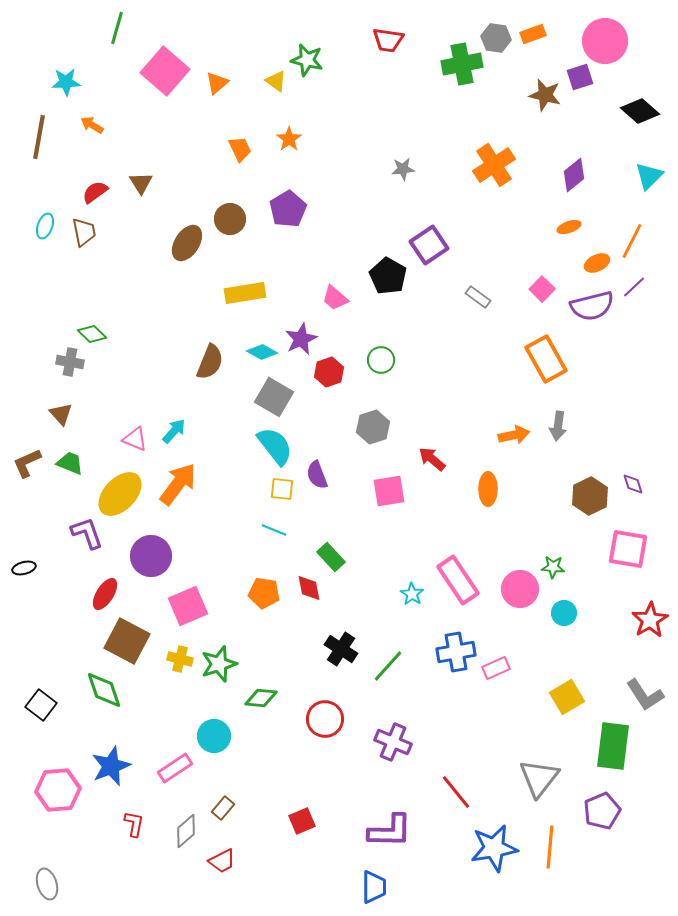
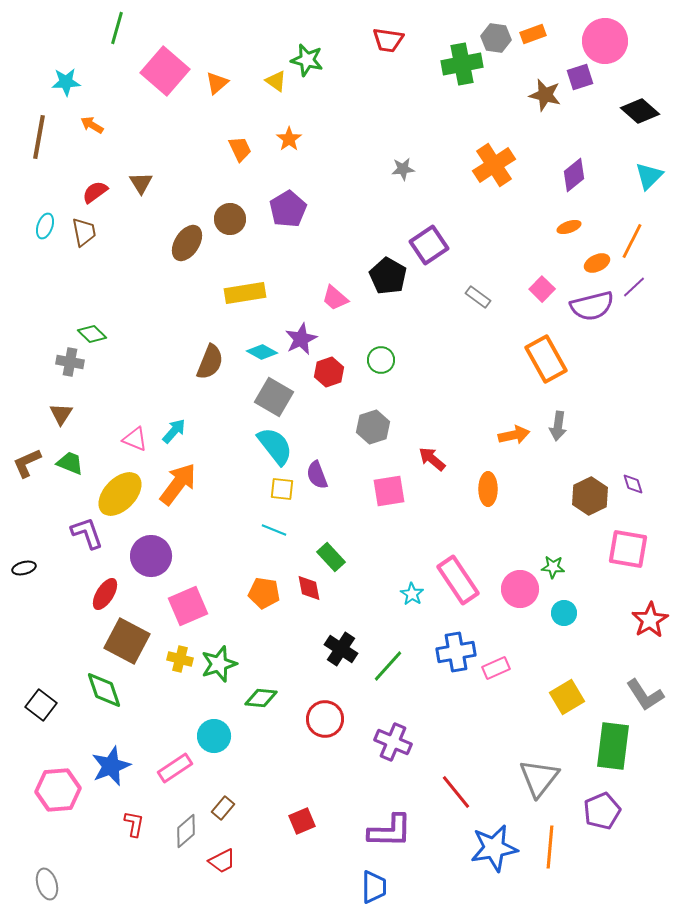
brown triangle at (61, 414): rotated 15 degrees clockwise
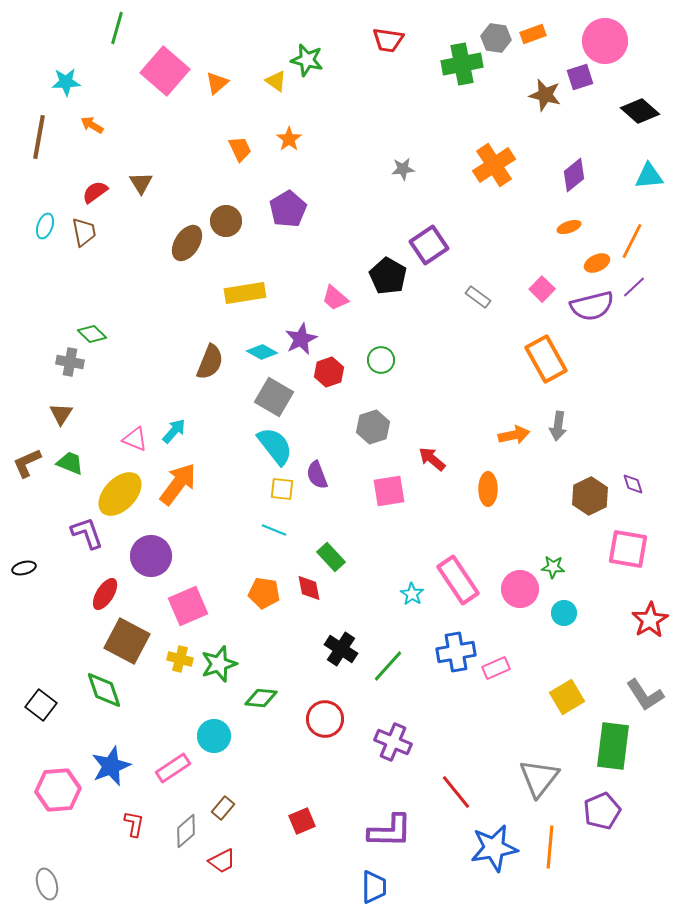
cyan triangle at (649, 176): rotated 40 degrees clockwise
brown circle at (230, 219): moved 4 px left, 2 px down
pink rectangle at (175, 768): moved 2 px left
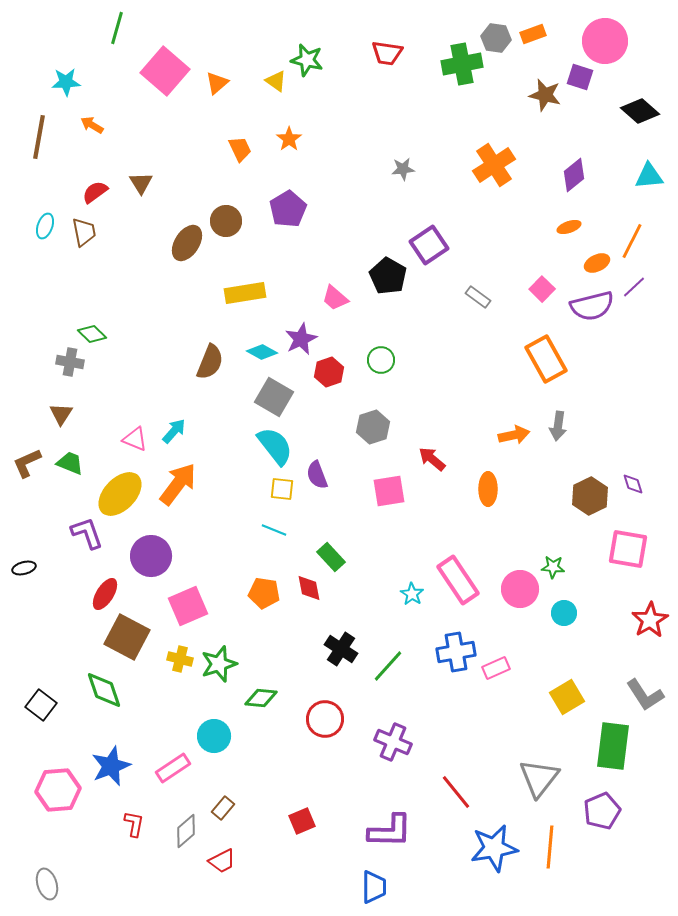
red trapezoid at (388, 40): moved 1 px left, 13 px down
purple square at (580, 77): rotated 36 degrees clockwise
brown square at (127, 641): moved 4 px up
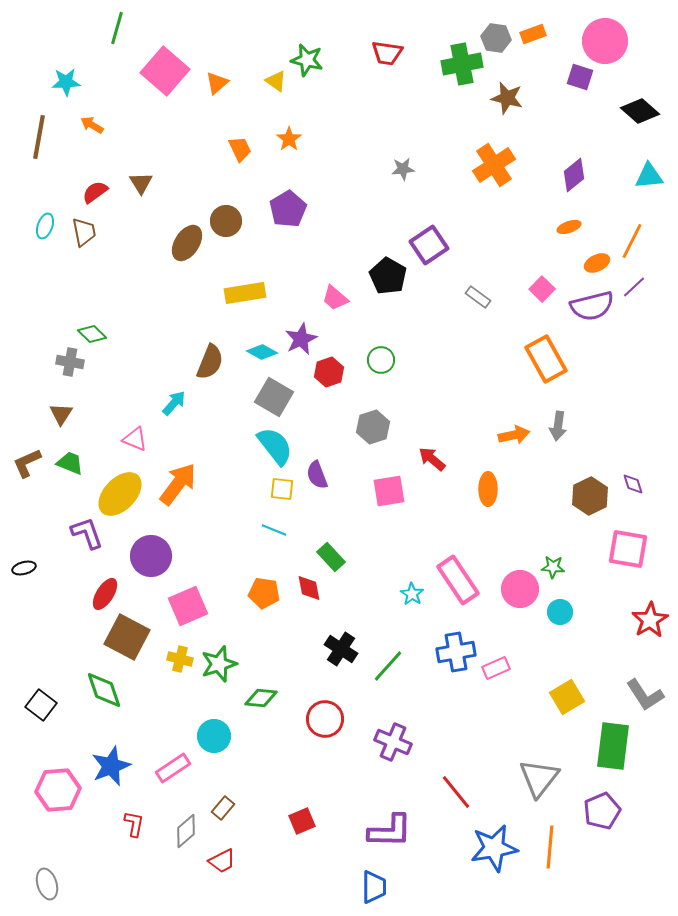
brown star at (545, 95): moved 38 px left, 3 px down
cyan arrow at (174, 431): moved 28 px up
cyan circle at (564, 613): moved 4 px left, 1 px up
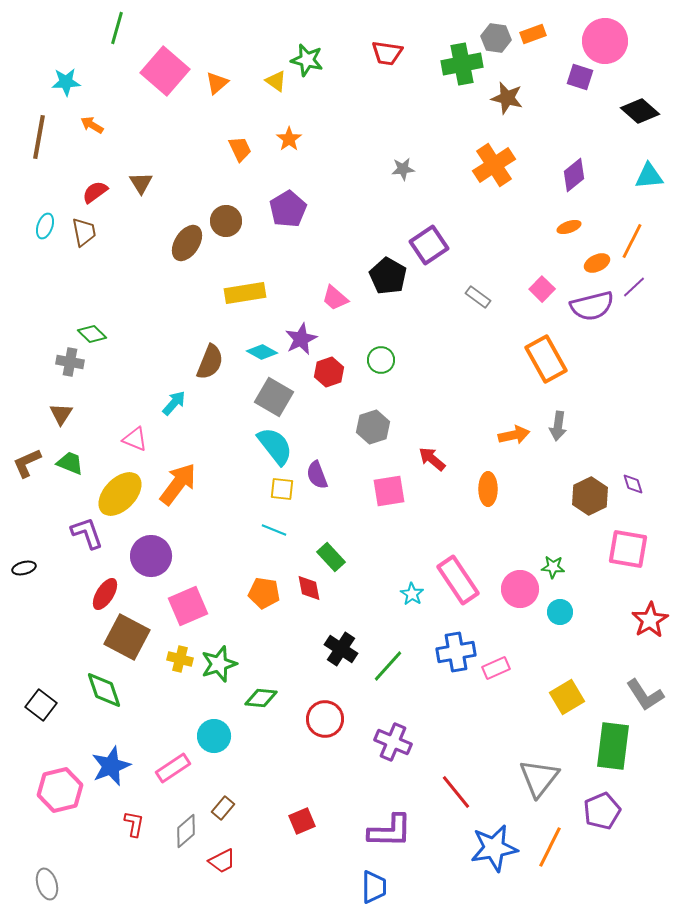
pink hexagon at (58, 790): moved 2 px right; rotated 9 degrees counterclockwise
orange line at (550, 847): rotated 21 degrees clockwise
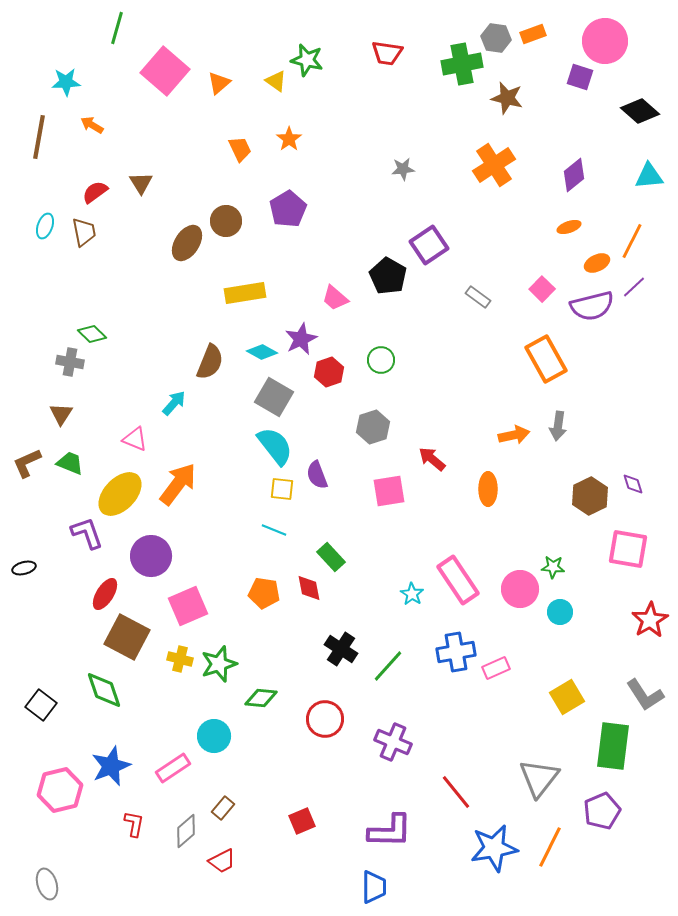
orange triangle at (217, 83): moved 2 px right
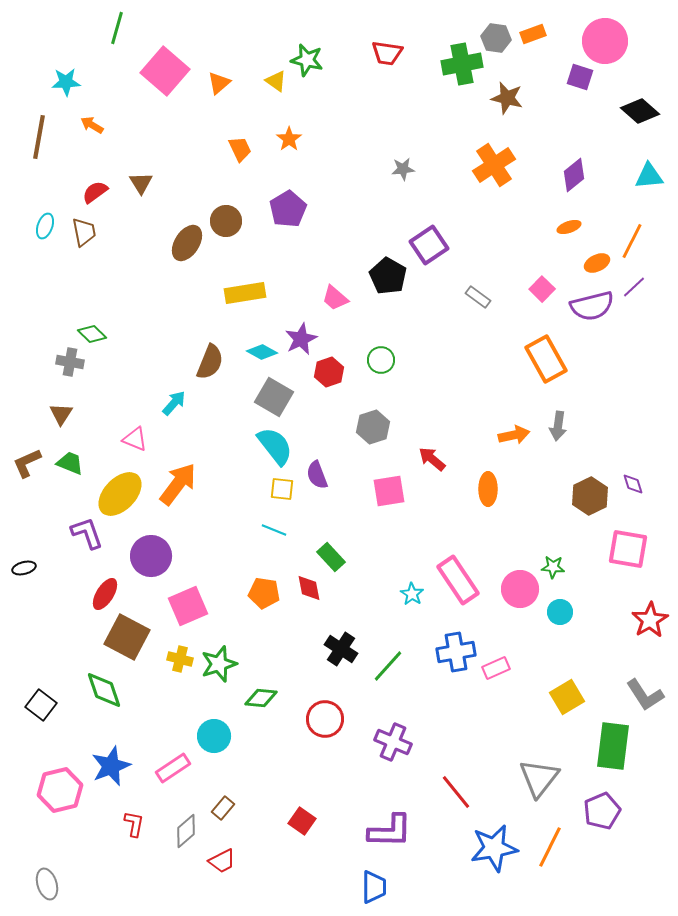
red square at (302, 821): rotated 32 degrees counterclockwise
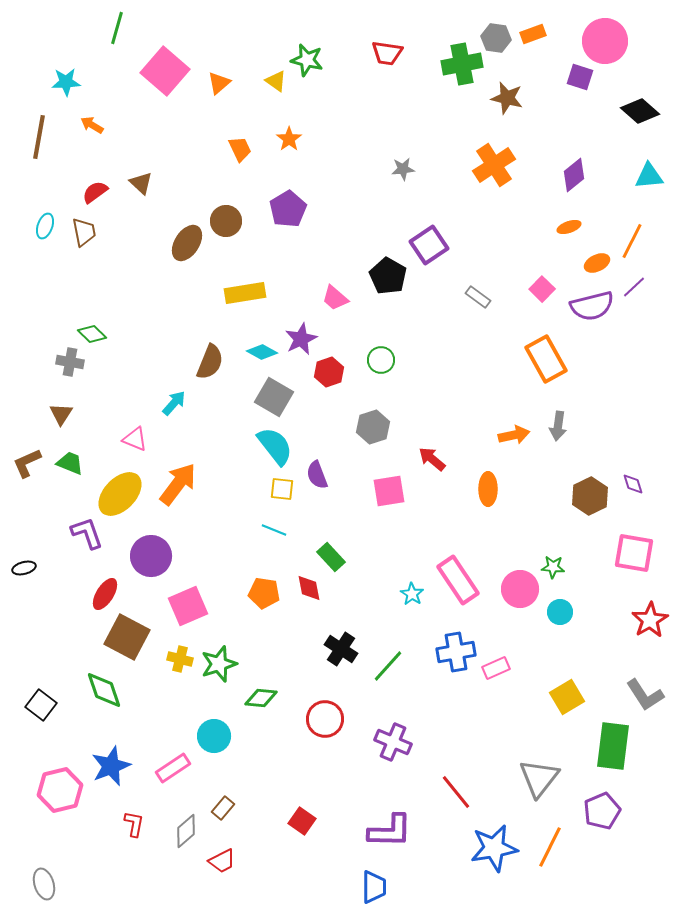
brown triangle at (141, 183): rotated 15 degrees counterclockwise
pink square at (628, 549): moved 6 px right, 4 px down
gray ellipse at (47, 884): moved 3 px left
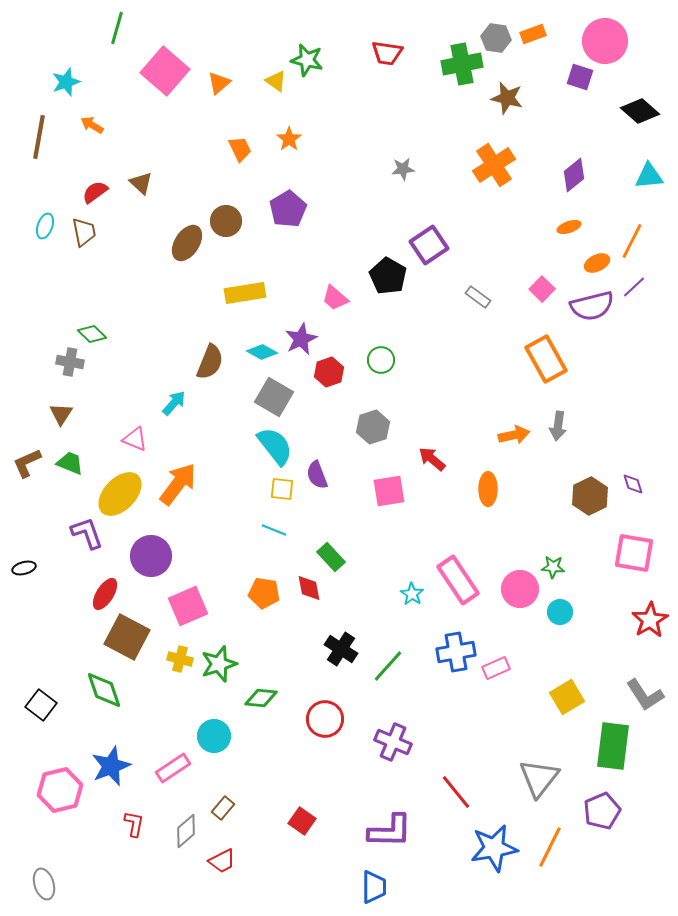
cyan star at (66, 82): rotated 16 degrees counterclockwise
